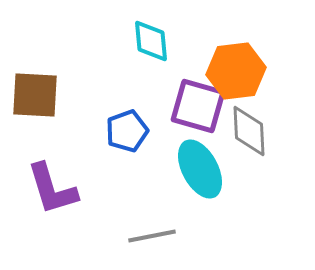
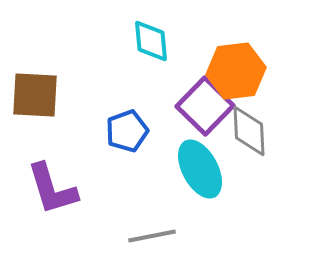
purple square: moved 7 px right; rotated 28 degrees clockwise
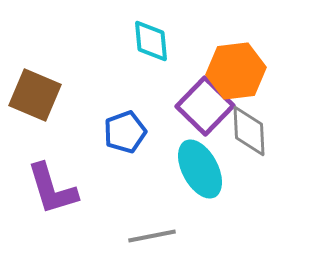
brown square: rotated 20 degrees clockwise
blue pentagon: moved 2 px left, 1 px down
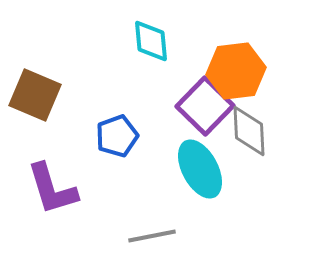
blue pentagon: moved 8 px left, 4 px down
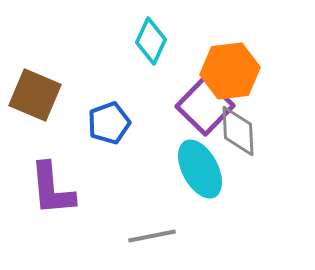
cyan diamond: rotated 30 degrees clockwise
orange hexagon: moved 6 px left
gray diamond: moved 11 px left
blue pentagon: moved 8 px left, 13 px up
purple L-shape: rotated 12 degrees clockwise
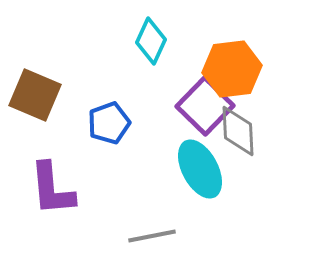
orange hexagon: moved 2 px right, 2 px up
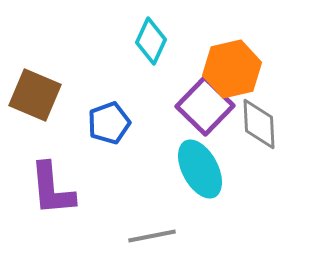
orange hexagon: rotated 6 degrees counterclockwise
gray diamond: moved 21 px right, 7 px up
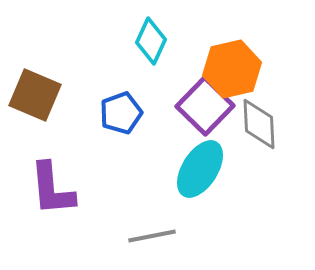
blue pentagon: moved 12 px right, 10 px up
cyan ellipse: rotated 60 degrees clockwise
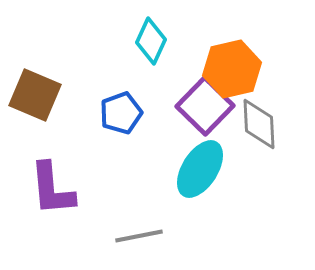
gray line: moved 13 px left
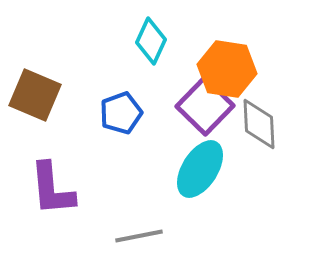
orange hexagon: moved 5 px left; rotated 22 degrees clockwise
